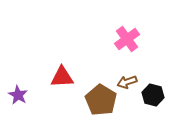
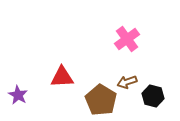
black hexagon: moved 1 px down
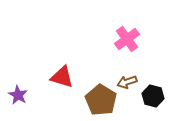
red triangle: rotated 20 degrees clockwise
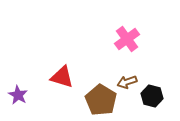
black hexagon: moved 1 px left
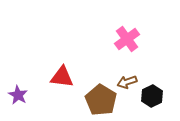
red triangle: rotated 10 degrees counterclockwise
black hexagon: rotated 20 degrees clockwise
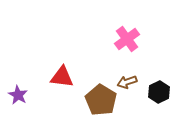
black hexagon: moved 7 px right, 4 px up
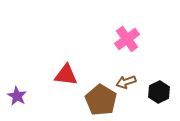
red triangle: moved 4 px right, 2 px up
brown arrow: moved 1 px left
purple star: moved 1 px left, 1 px down
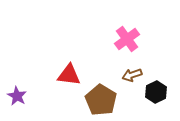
red triangle: moved 3 px right
brown arrow: moved 6 px right, 7 px up
black hexagon: moved 3 px left
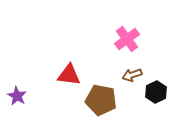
brown pentagon: rotated 20 degrees counterclockwise
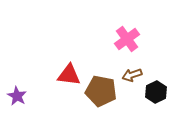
brown pentagon: moved 9 px up
